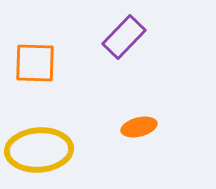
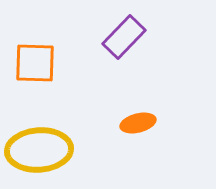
orange ellipse: moved 1 px left, 4 px up
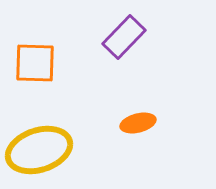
yellow ellipse: rotated 14 degrees counterclockwise
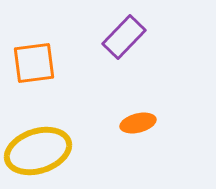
orange square: moved 1 px left; rotated 9 degrees counterclockwise
yellow ellipse: moved 1 px left, 1 px down
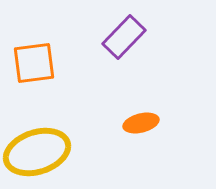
orange ellipse: moved 3 px right
yellow ellipse: moved 1 px left, 1 px down
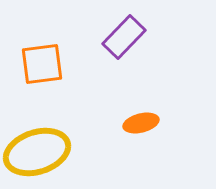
orange square: moved 8 px right, 1 px down
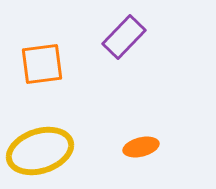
orange ellipse: moved 24 px down
yellow ellipse: moved 3 px right, 1 px up
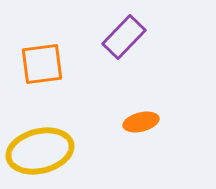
orange ellipse: moved 25 px up
yellow ellipse: rotated 4 degrees clockwise
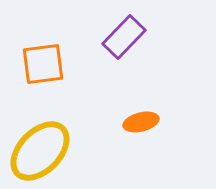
orange square: moved 1 px right
yellow ellipse: rotated 32 degrees counterclockwise
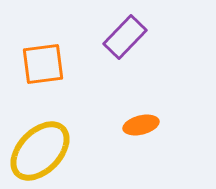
purple rectangle: moved 1 px right
orange ellipse: moved 3 px down
